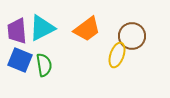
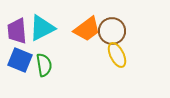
brown circle: moved 20 px left, 5 px up
yellow ellipse: rotated 45 degrees counterclockwise
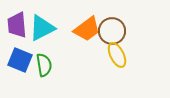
purple trapezoid: moved 6 px up
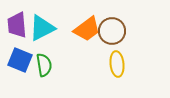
yellow ellipse: moved 9 px down; rotated 20 degrees clockwise
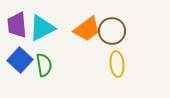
blue square: rotated 20 degrees clockwise
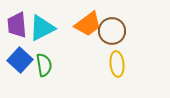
orange trapezoid: moved 1 px right, 5 px up
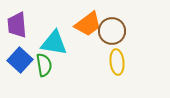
cyan triangle: moved 12 px right, 15 px down; rotated 36 degrees clockwise
yellow ellipse: moved 2 px up
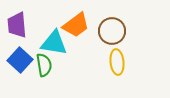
orange trapezoid: moved 12 px left, 1 px down
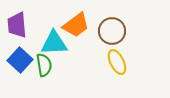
cyan triangle: rotated 12 degrees counterclockwise
yellow ellipse: rotated 20 degrees counterclockwise
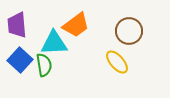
brown circle: moved 17 px right
yellow ellipse: rotated 15 degrees counterclockwise
